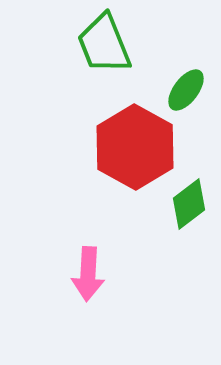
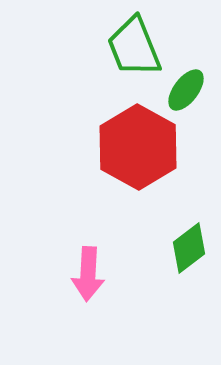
green trapezoid: moved 30 px right, 3 px down
red hexagon: moved 3 px right
green diamond: moved 44 px down
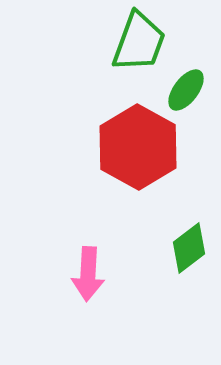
green trapezoid: moved 5 px right, 5 px up; rotated 138 degrees counterclockwise
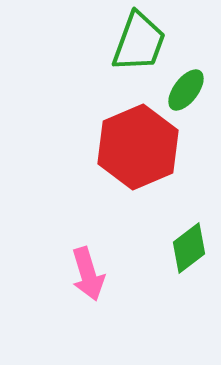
red hexagon: rotated 8 degrees clockwise
pink arrow: rotated 20 degrees counterclockwise
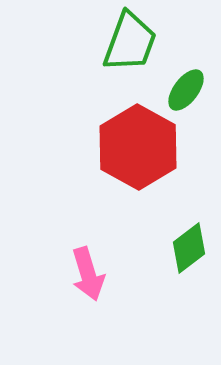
green trapezoid: moved 9 px left
red hexagon: rotated 8 degrees counterclockwise
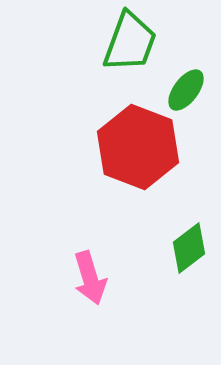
red hexagon: rotated 8 degrees counterclockwise
pink arrow: moved 2 px right, 4 px down
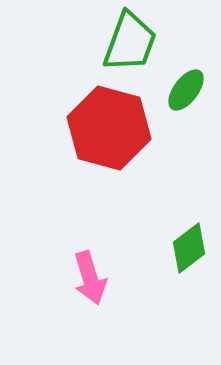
red hexagon: moved 29 px left, 19 px up; rotated 6 degrees counterclockwise
